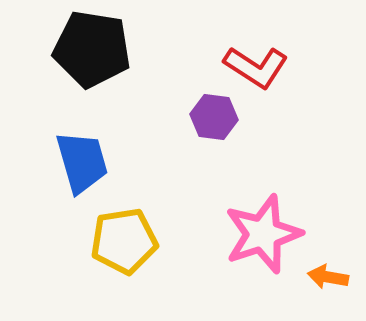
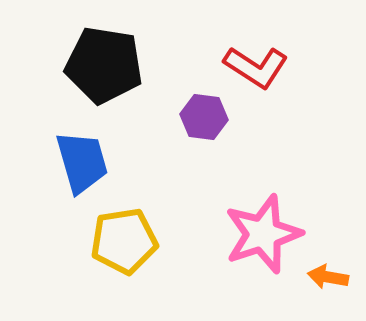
black pentagon: moved 12 px right, 16 px down
purple hexagon: moved 10 px left
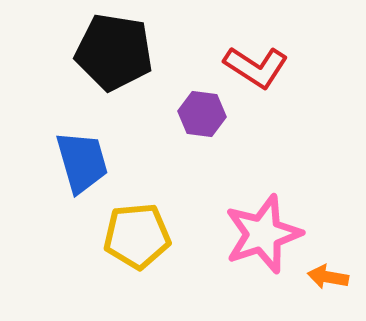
black pentagon: moved 10 px right, 13 px up
purple hexagon: moved 2 px left, 3 px up
yellow pentagon: moved 13 px right, 5 px up; rotated 4 degrees clockwise
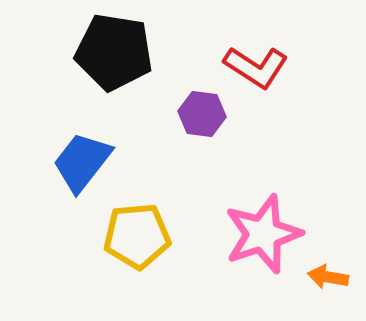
blue trapezoid: rotated 126 degrees counterclockwise
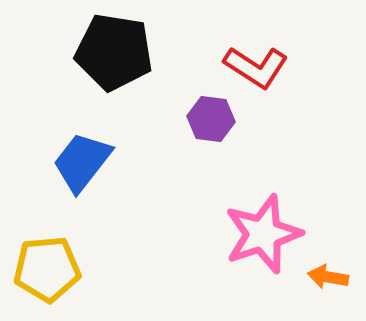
purple hexagon: moved 9 px right, 5 px down
yellow pentagon: moved 90 px left, 33 px down
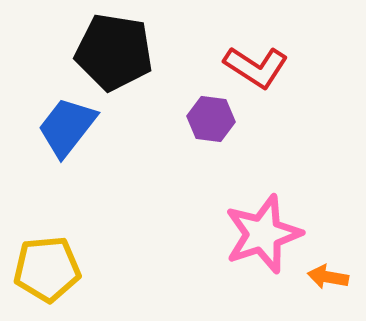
blue trapezoid: moved 15 px left, 35 px up
